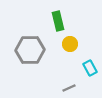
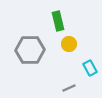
yellow circle: moved 1 px left
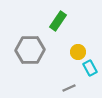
green rectangle: rotated 48 degrees clockwise
yellow circle: moved 9 px right, 8 px down
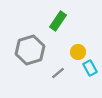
gray hexagon: rotated 16 degrees counterclockwise
gray line: moved 11 px left, 15 px up; rotated 16 degrees counterclockwise
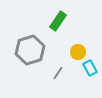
gray line: rotated 16 degrees counterclockwise
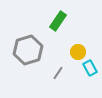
gray hexagon: moved 2 px left
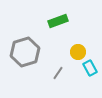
green rectangle: rotated 36 degrees clockwise
gray hexagon: moved 3 px left, 2 px down
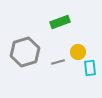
green rectangle: moved 2 px right, 1 px down
cyan rectangle: rotated 21 degrees clockwise
gray line: moved 11 px up; rotated 40 degrees clockwise
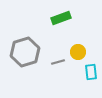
green rectangle: moved 1 px right, 4 px up
cyan rectangle: moved 1 px right, 4 px down
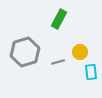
green rectangle: moved 2 px left, 1 px down; rotated 42 degrees counterclockwise
yellow circle: moved 2 px right
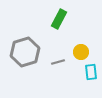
yellow circle: moved 1 px right
